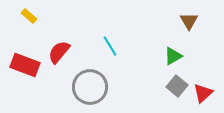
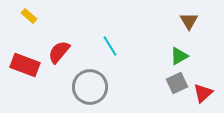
green triangle: moved 6 px right
gray square: moved 3 px up; rotated 25 degrees clockwise
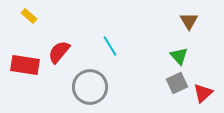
green triangle: rotated 42 degrees counterclockwise
red rectangle: rotated 12 degrees counterclockwise
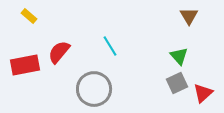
brown triangle: moved 5 px up
red rectangle: rotated 20 degrees counterclockwise
gray circle: moved 4 px right, 2 px down
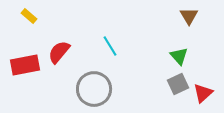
gray square: moved 1 px right, 1 px down
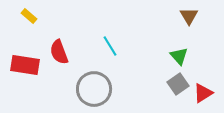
red semicircle: rotated 60 degrees counterclockwise
red rectangle: rotated 20 degrees clockwise
gray square: rotated 10 degrees counterclockwise
red triangle: rotated 10 degrees clockwise
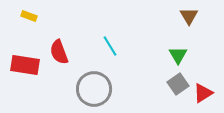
yellow rectangle: rotated 21 degrees counterclockwise
green triangle: moved 1 px left, 1 px up; rotated 12 degrees clockwise
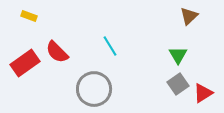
brown triangle: rotated 18 degrees clockwise
red semicircle: moved 2 px left; rotated 25 degrees counterclockwise
red rectangle: moved 2 px up; rotated 44 degrees counterclockwise
